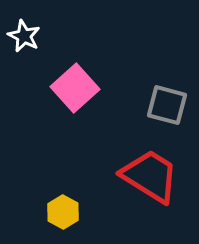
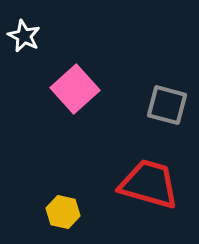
pink square: moved 1 px down
red trapezoid: moved 1 px left, 8 px down; rotated 16 degrees counterclockwise
yellow hexagon: rotated 16 degrees counterclockwise
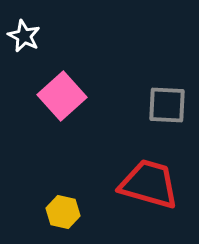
pink square: moved 13 px left, 7 px down
gray square: rotated 12 degrees counterclockwise
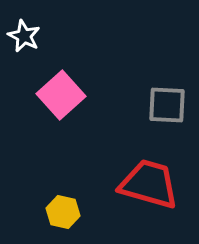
pink square: moved 1 px left, 1 px up
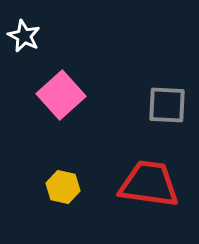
red trapezoid: rotated 8 degrees counterclockwise
yellow hexagon: moved 25 px up
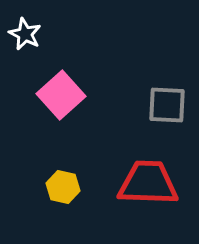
white star: moved 1 px right, 2 px up
red trapezoid: moved 1 px left, 1 px up; rotated 6 degrees counterclockwise
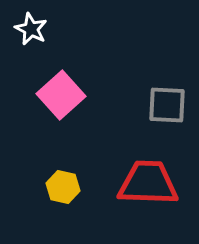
white star: moved 6 px right, 5 px up
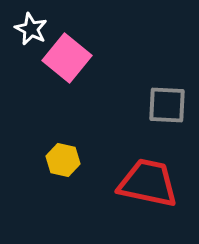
pink square: moved 6 px right, 37 px up; rotated 9 degrees counterclockwise
red trapezoid: rotated 10 degrees clockwise
yellow hexagon: moved 27 px up
